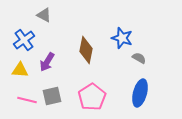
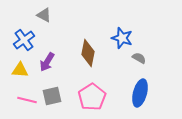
brown diamond: moved 2 px right, 3 px down
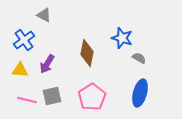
brown diamond: moved 1 px left
purple arrow: moved 2 px down
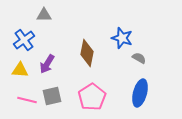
gray triangle: rotated 28 degrees counterclockwise
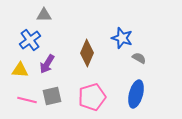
blue cross: moved 6 px right
brown diamond: rotated 12 degrees clockwise
blue ellipse: moved 4 px left, 1 px down
pink pentagon: rotated 16 degrees clockwise
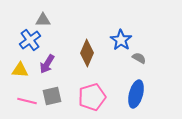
gray triangle: moved 1 px left, 5 px down
blue star: moved 1 px left, 2 px down; rotated 15 degrees clockwise
pink line: moved 1 px down
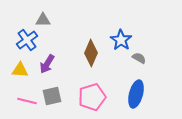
blue cross: moved 3 px left
brown diamond: moved 4 px right
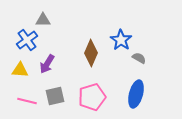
gray square: moved 3 px right
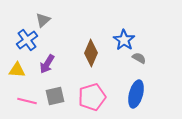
gray triangle: rotated 42 degrees counterclockwise
blue star: moved 3 px right
yellow triangle: moved 3 px left
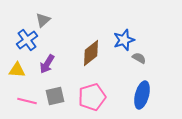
blue star: rotated 20 degrees clockwise
brown diamond: rotated 28 degrees clockwise
blue ellipse: moved 6 px right, 1 px down
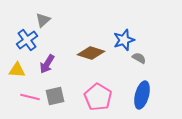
brown diamond: rotated 56 degrees clockwise
pink pentagon: moved 6 px right; rotated 24 degrees counterclockwise
pink line: moved 3 px right, 4 px up
